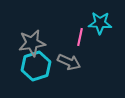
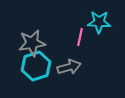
cyan star: moved 1 px left, 1 px up
gray arrow: moved 5 px down; rotated 40 degrees counterclockwise
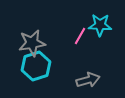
cyan star: moved 1 px right, 3 px down
pink line: moved 1 px up; rotated 18 degrees clockwise
gray arrow: moved 19 px right, 13 px down
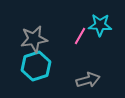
gray star: moved 2 px right, 4 px up
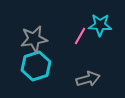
gray arrow: moved 1 px up
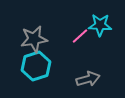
pink line: rotated 18 degrees clockwise
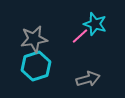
cyan star: moved 5 px left, 1 px up; rotated 15 degrees clockwise
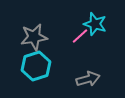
gray star: moved 2 px up
